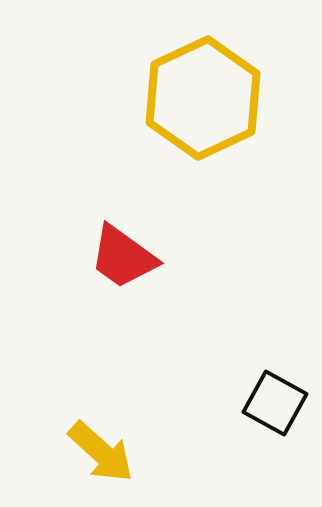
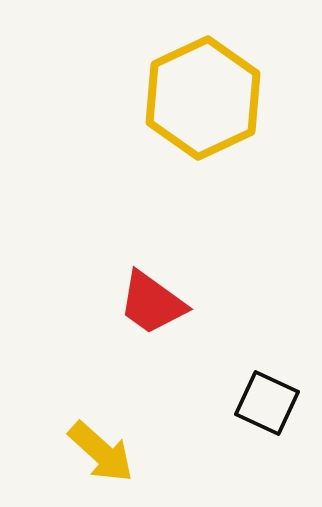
red trapezoid: moved 29 px right, 46 px down
black square: moved 8 px left; rotated 4 degrees counterclockwise
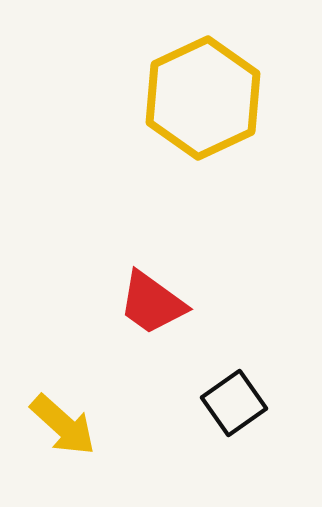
black square: moved 33 px left; rotated 30 degrees clockwise
yellow arrow: moved 38 px left, 27 px up
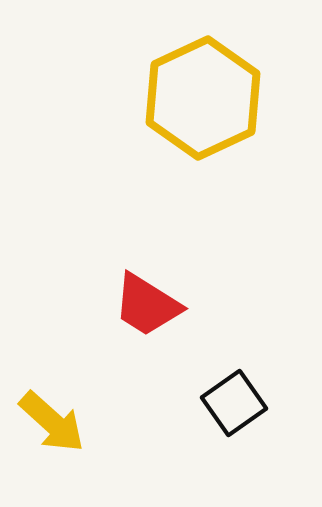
red trapezoid: moved 5 px left, 2 px down; rotated 4 degrees counterclockwise
yellow arrow: moved 11 px left, 3 px up
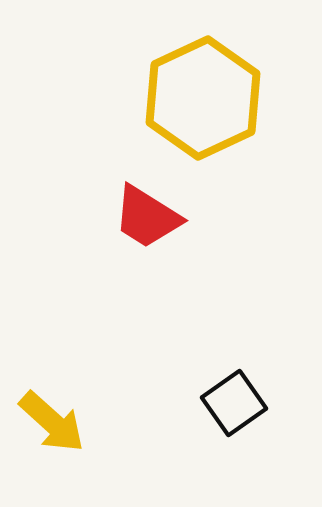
red trapezoid: moved 88 px up
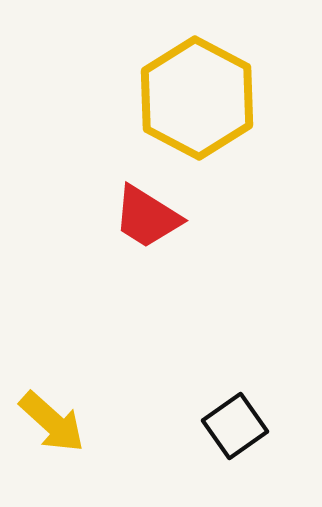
yellow hexagon: moved 6 px left; rotated 7 degrees counterclockwise
black square: moved 1 px right, 23 px down
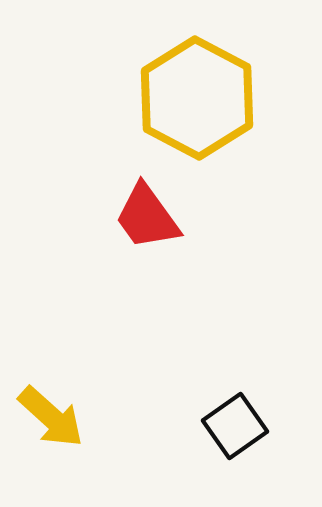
red trapezoid: rotated 22 degrees clockwise
yellow arrow: moved 1 px left, 5 px up
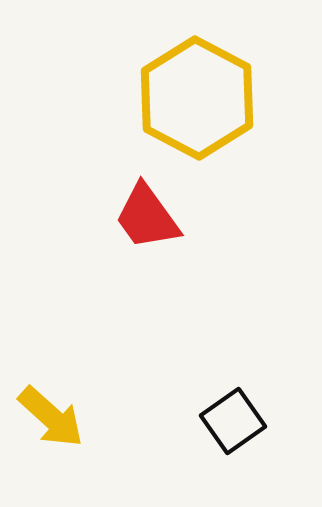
black square: moved 2 px left, 5 px up
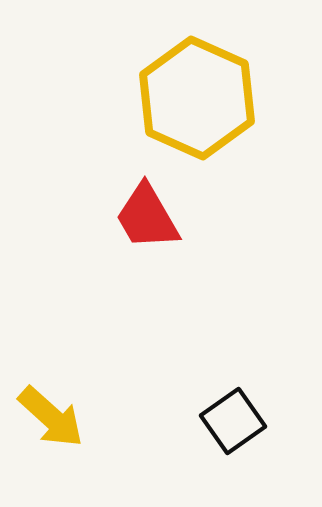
yellow hexagon: rotated 4 degrees counterclockwise
red trapezoid: rotated 6 degrees clockwise
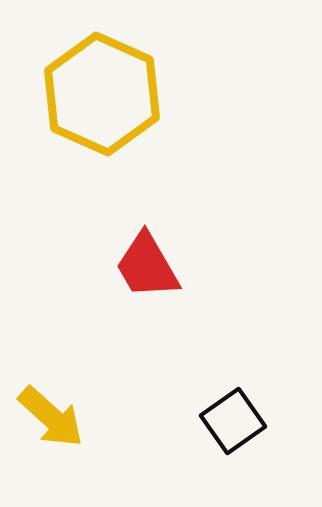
yellow hexagon: moved 95 px left, 4 px up
red trapezoid: moved 49 px down
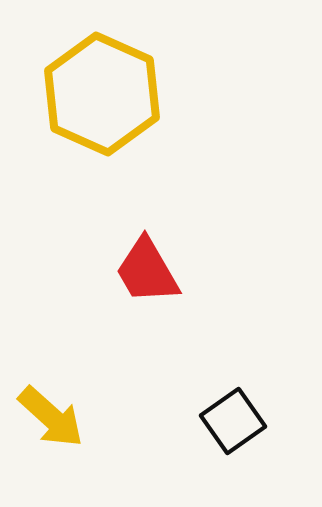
red trapezoid: moved 5 px down
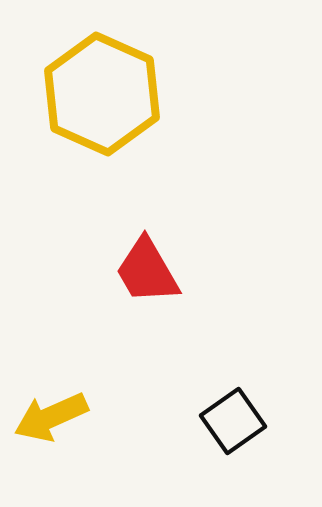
yellow arrow: rotated 114 degrees clockwise
